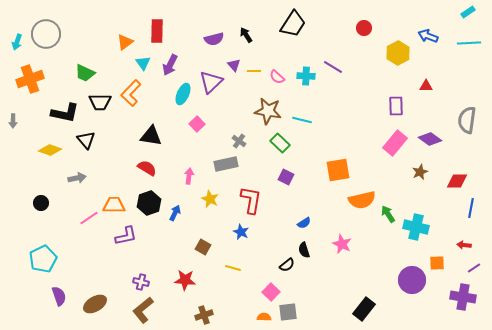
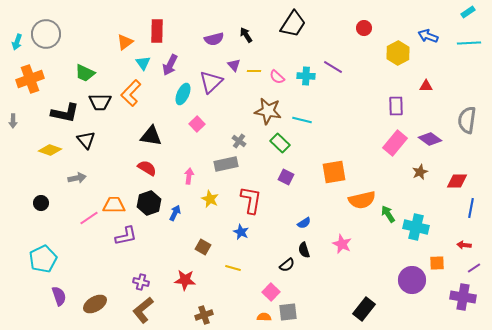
orange square at (338, 170): moved 4 px left, 2 px down
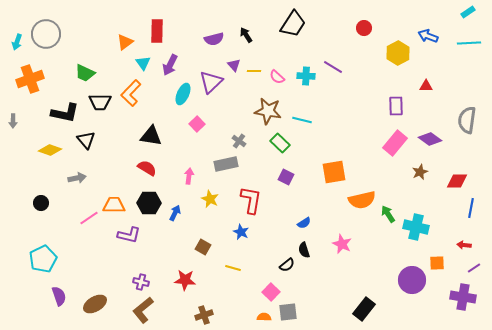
black hexagon at (149, 203): rotated 20 degrees clockwise
purple L-shape at (126, 236): moved 3 px right, 1 px up; rotated 25 degrees clockwise
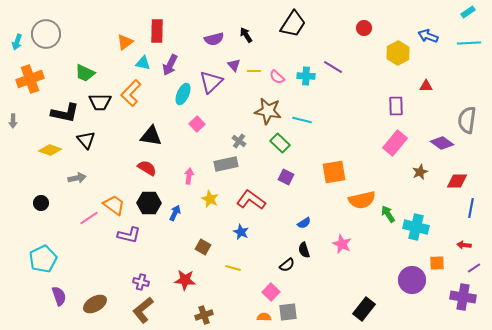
cyan triangle at (143, 63): rotated 42 degrees counterclockwise
purple diamond at (430, 139): moved 12 px right, 4 px down
red L-shape at (251, 200): rotated 64 degrees counterclockwise
orange trapezoid at (114, 205): rotated 35 degrees clockwise
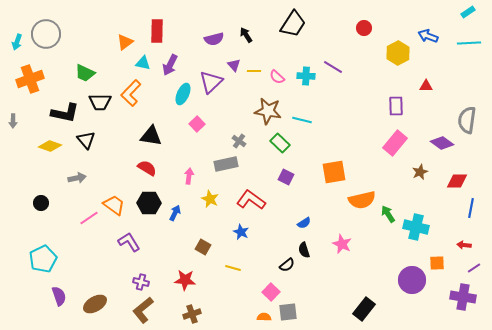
yellow diamond at (50, 150): moved 4 px up
purple L-shape at (129, 235): moved 7 px down; rotated 135 degrees counterclockwise
brown cross at (204, 315): moved 12 px left, 1 px up
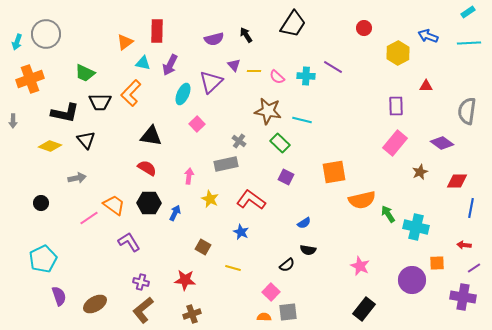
gray semicircle at (467, 120): moved 9 px up
pink star at (342, 244): moved 18 px right, 22 px down
black semicircle at (304, 250): moved 4 px right; rotated 63 degrees counterclockwise
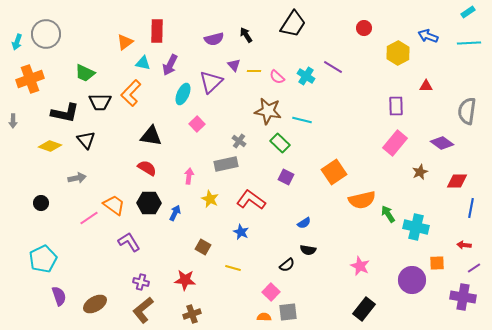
cyan cross at (306, 76): rotated 30 degrees clockwise
orange square at (334, 172): rotated 25 degrees counterclockwise
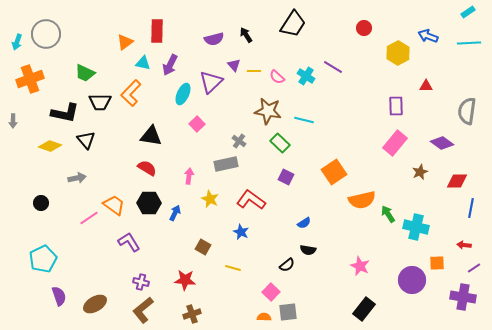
cyan line at (302, 120): moved 2 px right
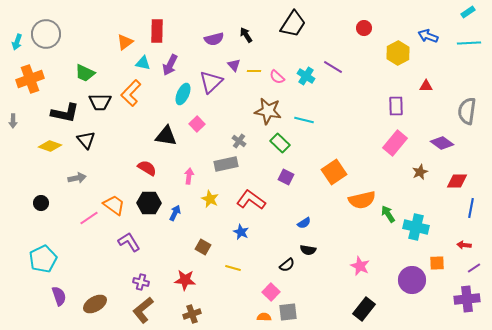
black triangle at (151, 136): moved 15 px right
purple cross at (463, 297): moved 4 px right, 2 px down; rotated 15 degrees counterclockwise
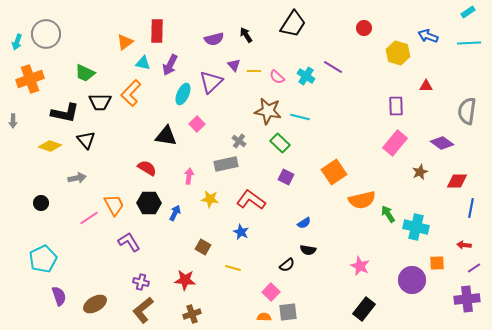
yellow hexagon at (398, 53): rotated 15 degrees counterclockwise
cyan line at (304, 120): moved 4 px left, 3 px up
yellow star at (210, 199): rotated 18 degrees counterclockwise
orange trapezoid at (114, 205): rotated 25 degrees clockwise
